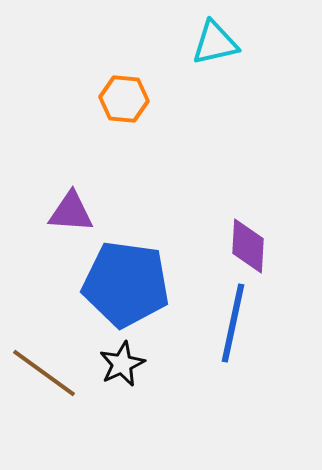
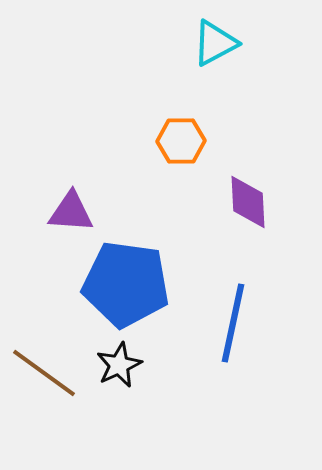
cyan triangle: rotated 15 degrees counterclockwise
orange hexagon: moved 57 px right, 42 px down; rotated 6 degrees counterclockwise
purple diamond: moved 44 px up; rotated 6 degrees counterclockwise
black star: moved 3 px left, 1 px down
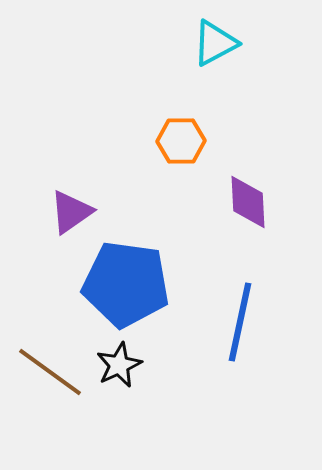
purple triangle: rotated 39 degrees counterclockwise
blue line: moved 7 px right, 1 px up
brown line: moved 6 px right, 1 px up
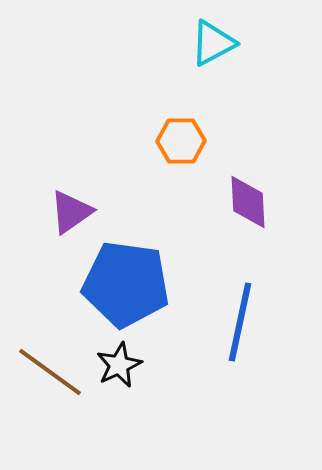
cyan triangle: moved 2 px left
